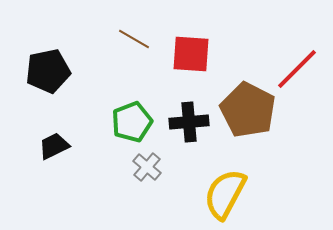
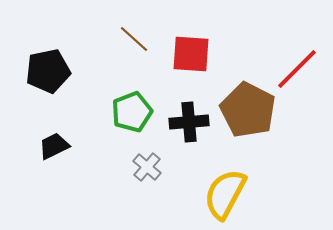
brown line: rotated 12 degrees clockwise
green pentagon: moved 10 px up
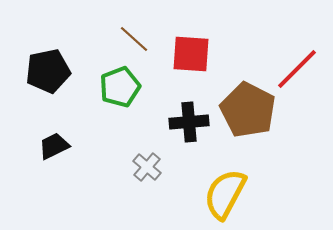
green pentagon: moved 12 px left, 25 px up
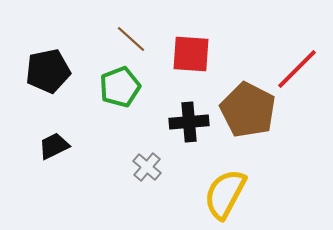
brown line: moved 3 px left
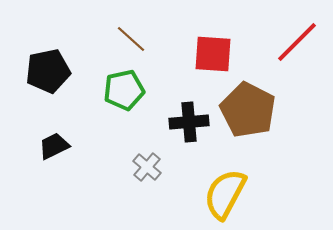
red square: moved 22 px right
red line: moved 27 px up
green pentagon: moved 4 px right, 3 px down; rotated 9 degrees clockwise
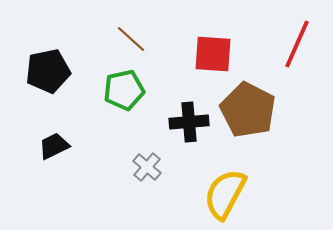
red line: moved 2 px down; rotated 21 degrees counterclockwise
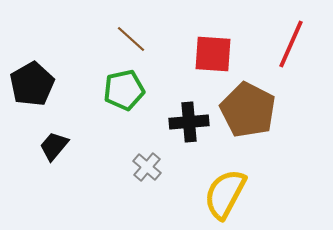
red line: moved 6 px left
black pentagon: moved 16 px left, 13 px down; rotated 18 degrees counterclockwise
black trapezoid: rotated 24 degrees counterclockwise
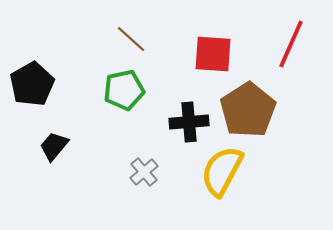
brown pentagon: rotated 12 degrees clockwise
gray cross: moved 3 px left, 5 px down; rotated 8 degrees clockwise
yellow semicircle: moved 3 px left, 23 px up
